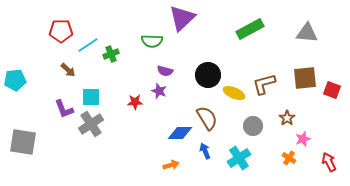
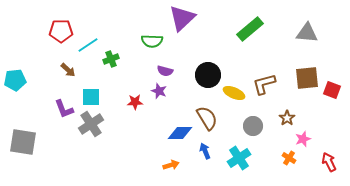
green rectangle: rotated 12 degrees counterclockwise
green cross: moved 5 px down
brown square: moved 2 px right
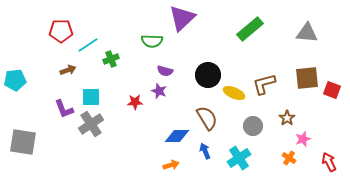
brown arrow: rotated 63 degrees counterclockwise
blue diamond: moved 3 px left, 3 px down
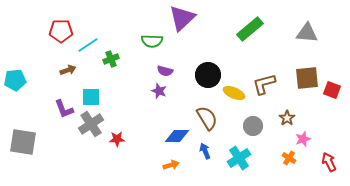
red star: moved 18 px left, 37 px down
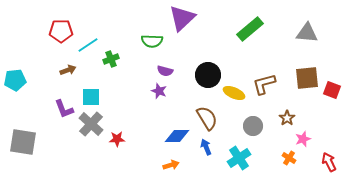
gray cross: rotated 15 degrees counterclockwise
blue arrow: moved 1 px right, 4 px up
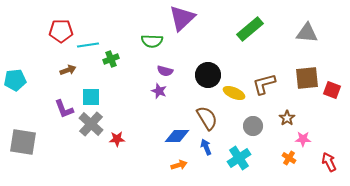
cyan line: rotated 25 degrees clockwise
pink star: rotated 21 degrees clockwise
orange arrow: moved 8 px right
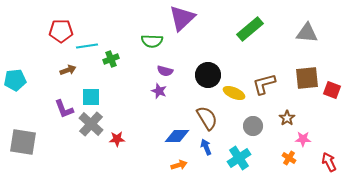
cyan line: moved 1 px left, 1 px down
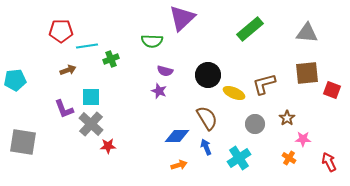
brown square: moved 5 px up
gray circle: moved 2 px right, 2 px up
red star: moved 9 px left, 7 px down
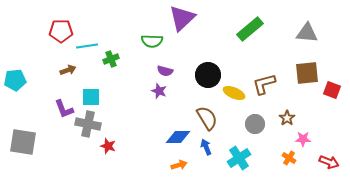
gray cross: moved 3 px left; rotated 30 degrees counterclockwise
blue diamond: moved 1 px right, 1 px down
red star: rotated 21 degrees clockwise
red arrow: rotated 138 degrees clockwise
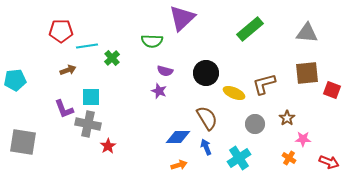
green cross: moved 1 px right, 1 px up; rotated 21 degrees counterclockwise
black circle: moved 2 px left, 2 px up
red star: rotated 21 degrees clockwise
